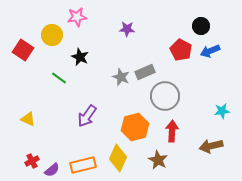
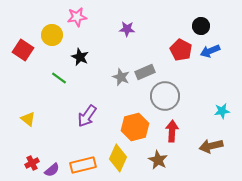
yellow triangle: rotated 14 degrees clockwise
red cross: moved 2 px down
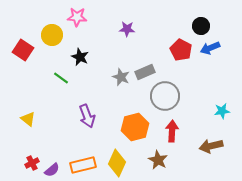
pink star: rotated 12 degrees clockwise
blue arrow: moved 3 px up
green line: moved 2 px right
purple arrow: rotated 55 degrees counterclockwise
yellow diamond: moved 1 px left, 5 px down
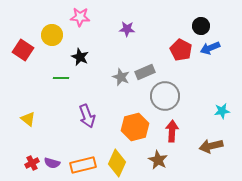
pink star: moved 3 px right
green line: rotated 35 degrees counterclockwise
purple semicircle: moved 7 px up; rotated 56 degrees clockwise
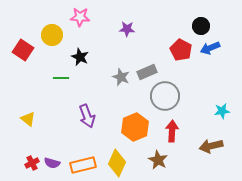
gray rectangle: moved 2 px right
orange hexagon: rotated 8 degrees counterclockwise
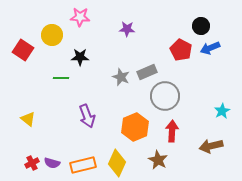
black star: rotated 24 degrees counterclockwise
cyan star: rotated 21 degrees counterclockwise
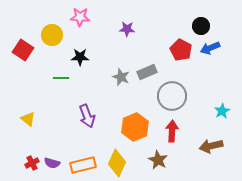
gray circle: moved 7 px right
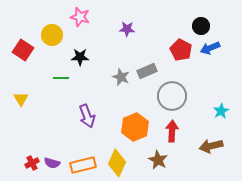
pink star: rotated 12 degrees clockwise
gray rectangle: moved 1 px up
cyan star: moved 1 px left
yellow triangle: moved 7 px left, 20 px up; rotated 21 degrees clockwise
